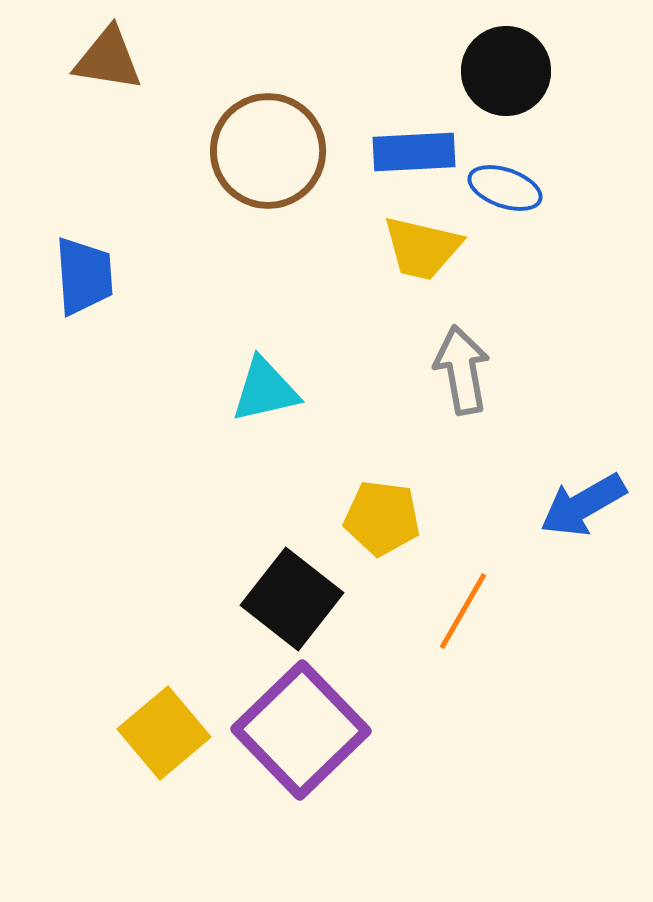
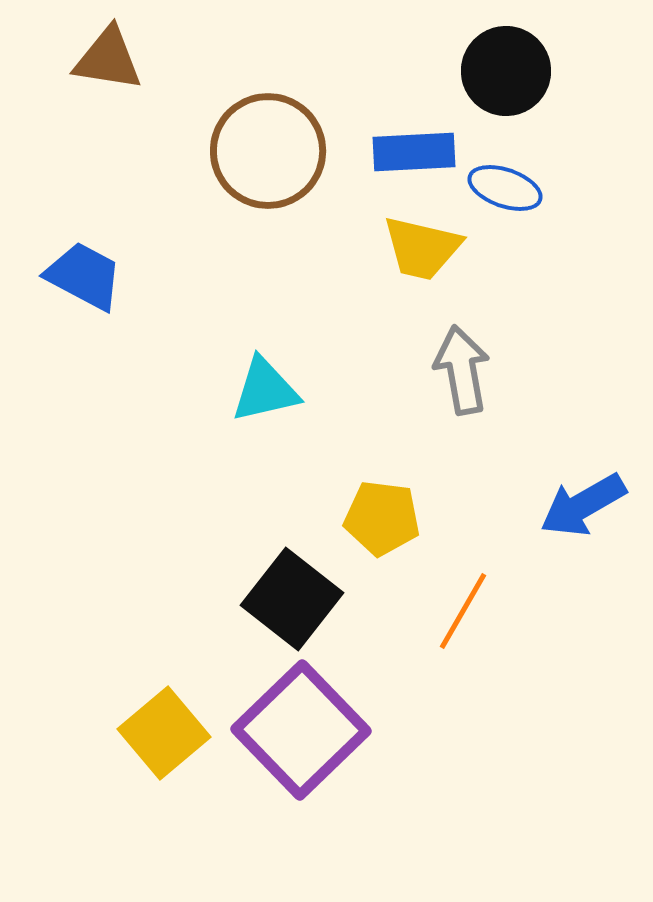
blue trapezoid: rotated 58 degrees counterclockwise
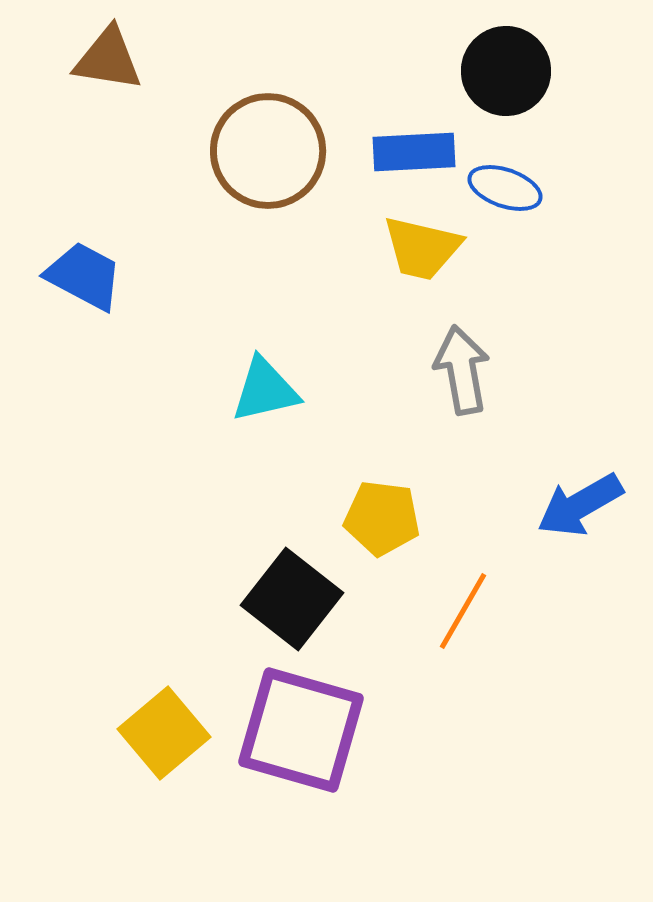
blue arrow: moved 3 px left
purple square: rotated 30 degrees counterclockwise
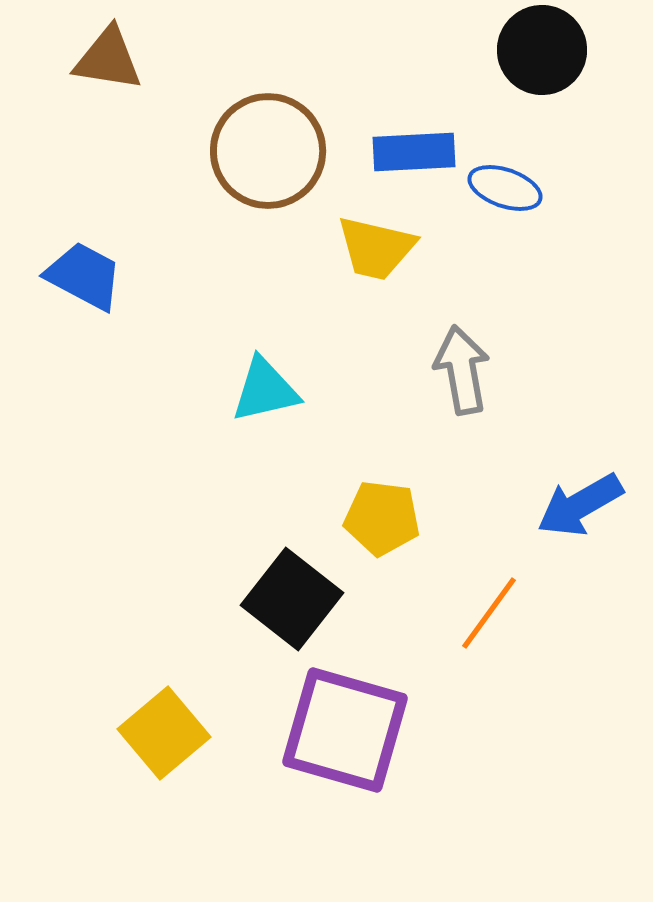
black circle: moved 36 px right, 21 px up
yellow trapezoid: moved 46 px left
orange line: moved 26 px right, 2 px down; rotated 6 degrees clockwise
purple square: moved 44 px right
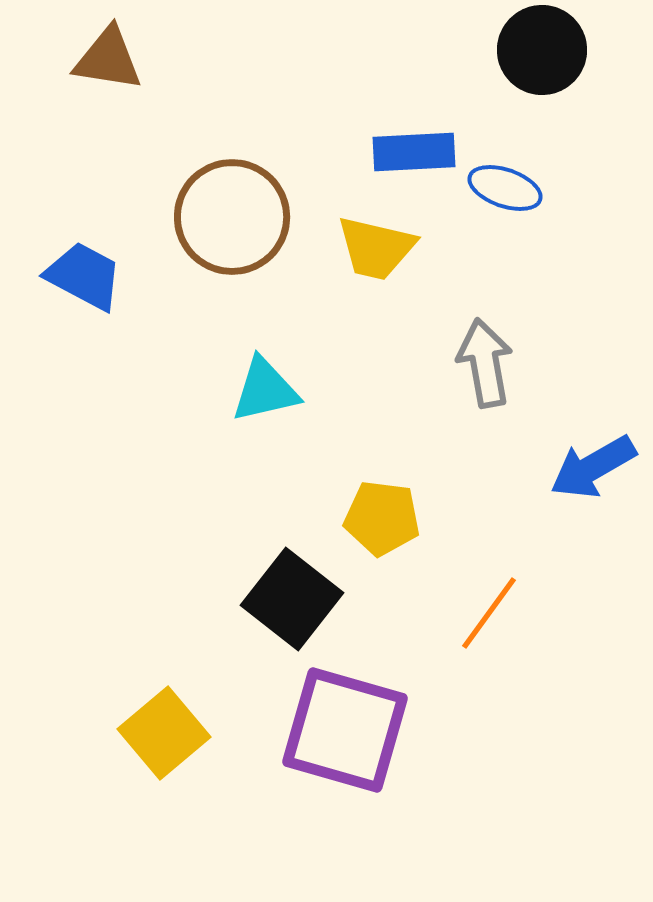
brown circle: moved 36 px left, 66 px down
gray arrow: moved 23 px right, 7 px up
blue arrow: moved 13 px right, 38 px up
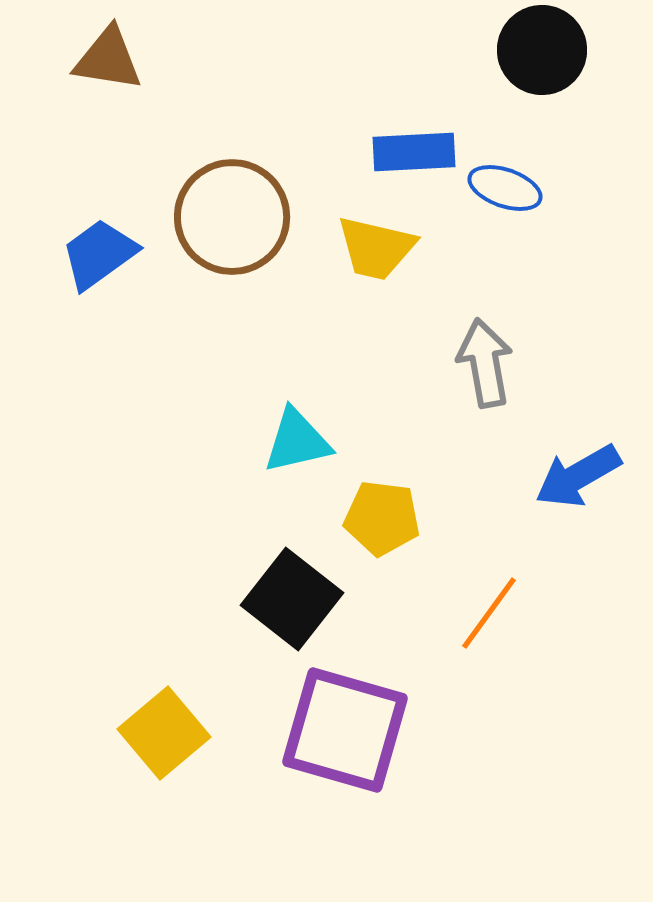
blue trapezoid: moved 15 px right, 22 px up; rotated 64 degrees counterclockwise
cyan triangle: moved 32 px right, 51 px down
blue arrow: moved 15 px left, 9 px down
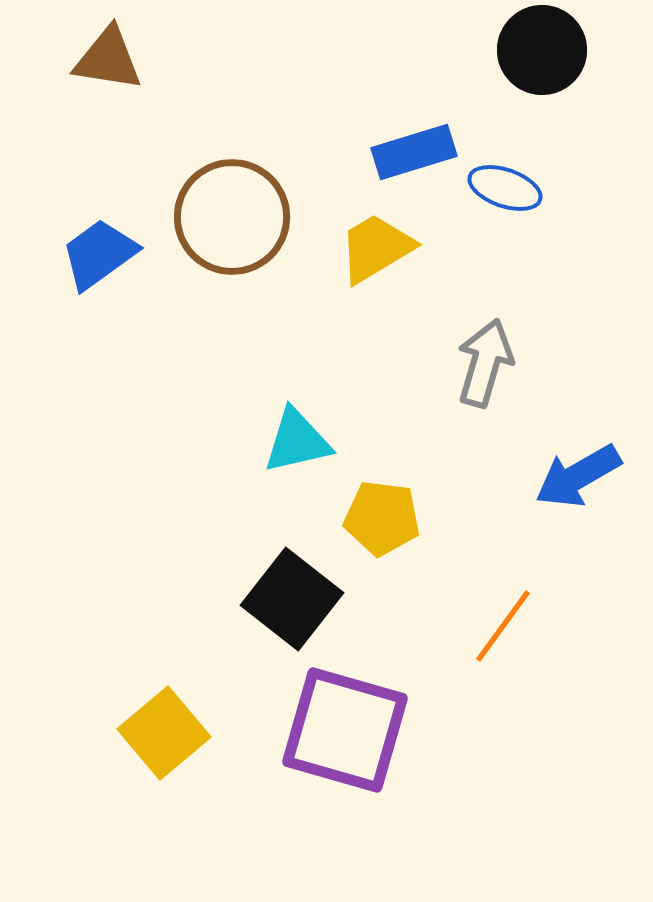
blue rectangle: rotated 14 degrees counterclockwise
yellow trapezoid: rotated 136 degrees clockwise
gray arrow: rotated 26 degrees clockwise
orange line: moved 14 px right, 13 px down
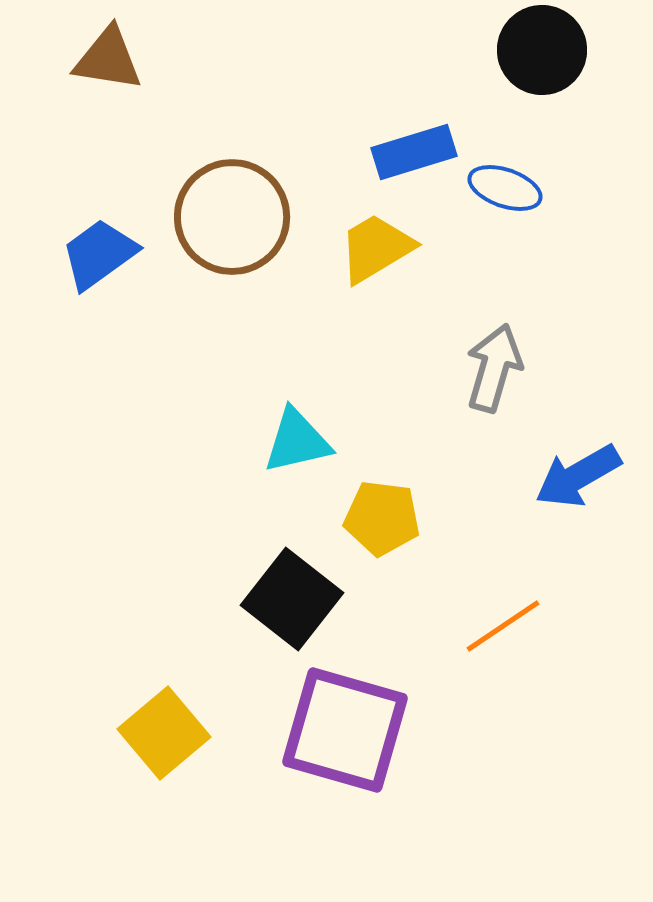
gray arrow: moved 9 px right, 5 px down
orange line: rotated 20 degrees clockwise
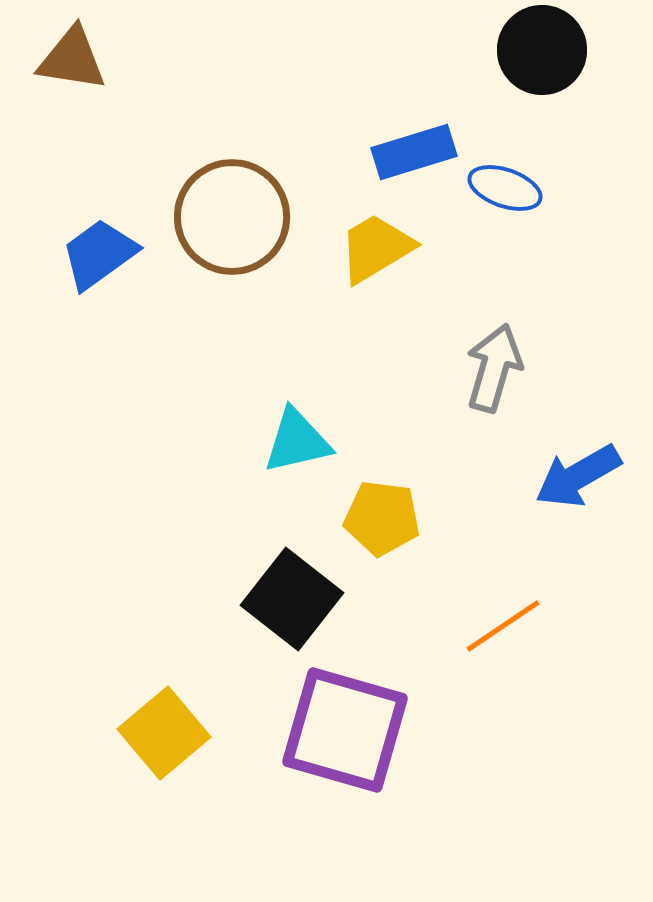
brown triangle: moved 36 px left
